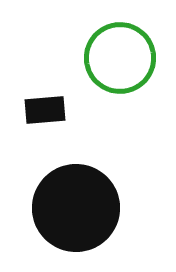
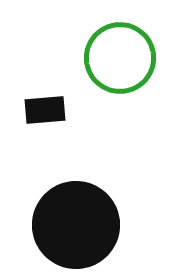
black circle: moved 17 px down
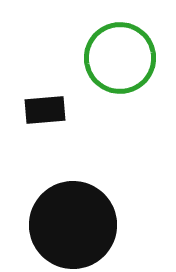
black circle: moved 3 px left
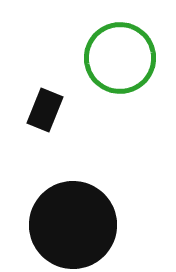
black rectangle: rotated 63 degrees counterclockwise
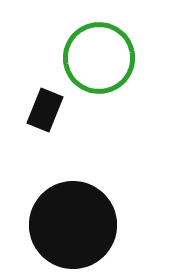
green circle: moved 21 px left
